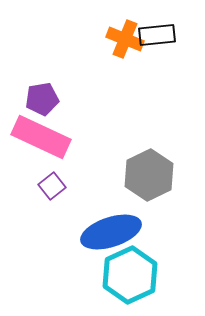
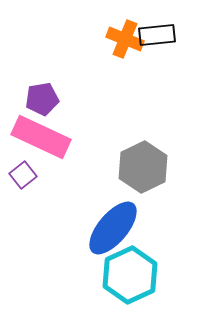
gray hexagon: moved 6 px left, 8 px up
purple square: moved 29 px left, 11 px up
blue ellipse: moved 2 px right, 4 px up; rotated 32 degrees counterclockwise
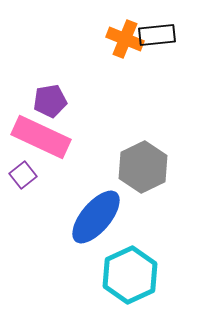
purple pentagon: moved 8 px right, 2 px down
blue ellipse: moved 17 px left, 11 px up
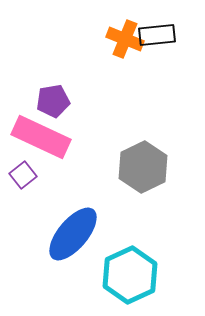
purple pentagon: moved 3 px right
blue ellipse: moved 23 px left, 17 px down
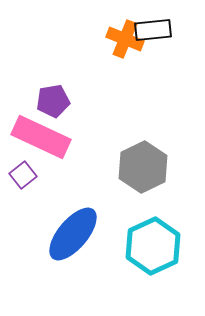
black rectangle: moved 4 px left, 5 px up
cyan hexagon: moved 23 px right, 29 px up
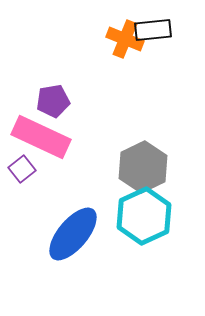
purple square: moved 1 px left, 6 px up
cyan hexagon: moved 9 px left, 30 px up
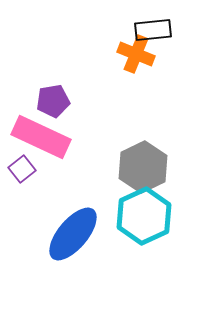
orange cross: moved 11 px right, 15 px down
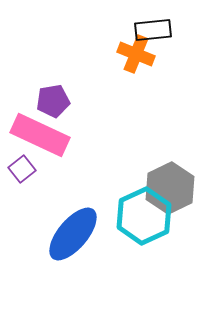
pink rectangle: moved 1 px left, 2 px up
gray hexagon: moved 27 px right, 21 px down
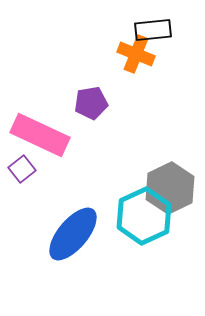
purple pentagon: moved 38 px right, 2 px down
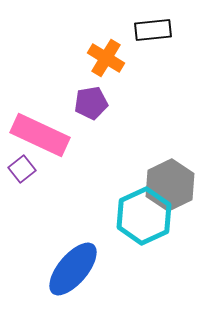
orange cross: moved 30 px left, 4 px down; rotated 9 degrees clockwise
gray hexagon: moved 3 px up
blue ellipse: moved 35 px down
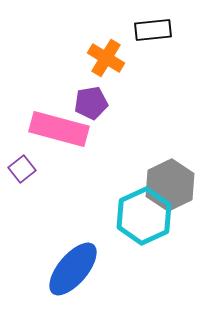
pink rectangle: moved 19 px right, 6 px up; rotated 10 degrees counterclockwise
